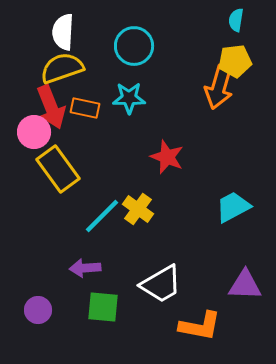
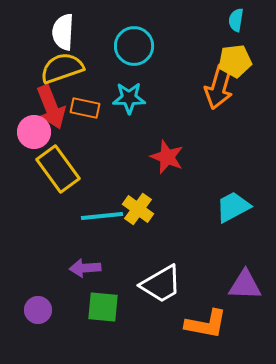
cyan line: rotated 39 degrees clockwise
orange L-shape: moved 6 px right, 2 px up
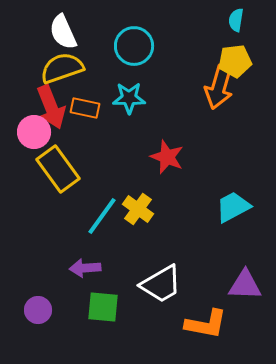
white semicircle: rotated 27 degrees counterclockwise
cyan line: rotated 48 degrees counterclockwise
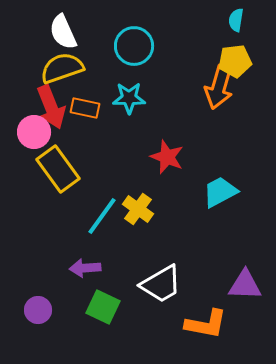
cyan trapezoid: moved 13 px left, 15 px up
green square: rotated 20 degrees clockwise
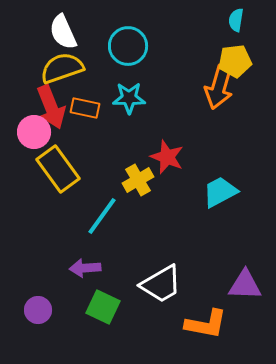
cyan circle: moved 6 px left
yellow cross: moved 29 px up; rotated 24 degrees clockwise
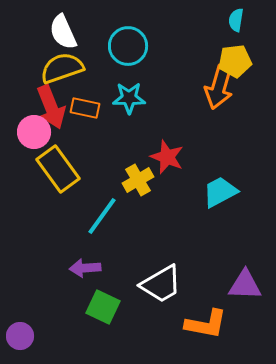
purple circle: moved 18 px left, 26 px down
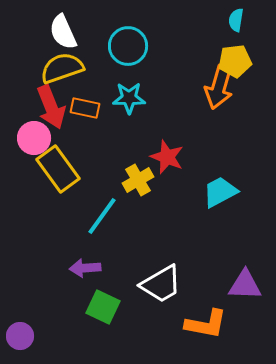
pink circle: moved 6 px down
